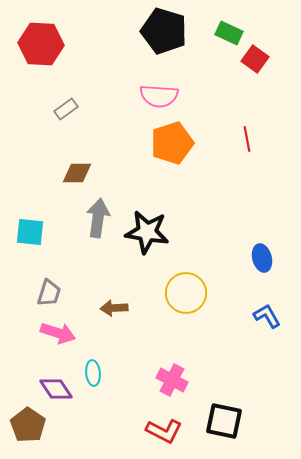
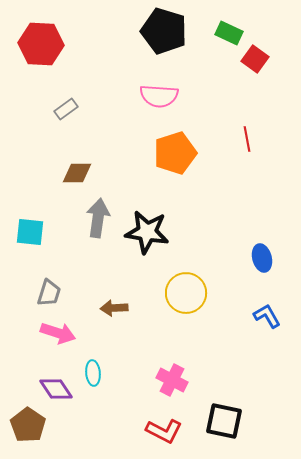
orange pentagon: moved 3 px right, 10 px down
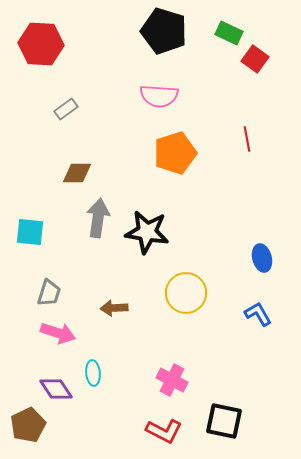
blue L-shape: moved 9 px left, 2 px up
brown pentagon: rotated 12 degrees clockwise
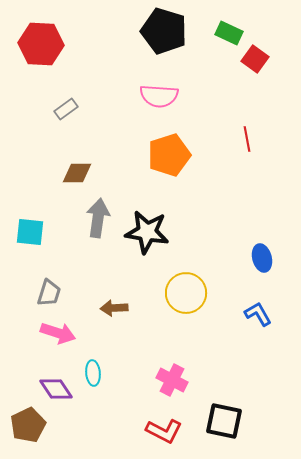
orange pentagon: moved 6 px left, 2 px down
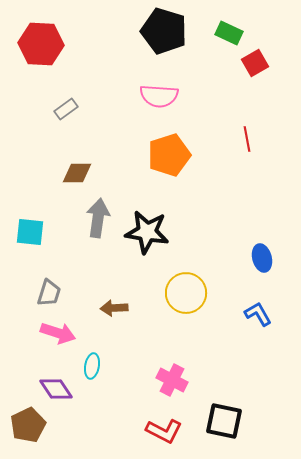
red square: moved 4 px down; rotated 24 degrees clockwise
cyan ellipse: moved 1 px left, 7 px up; rotated 15 degrees clockwise
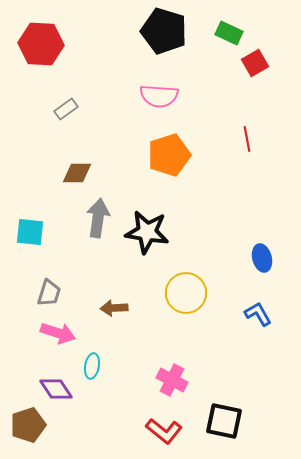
brown pentagon: rotated 8 degrees clockwise
red L-shape: rotated 12 degrees clockwise
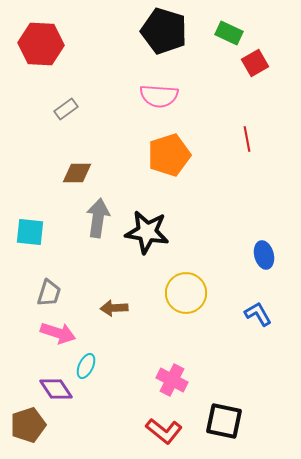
blue ellipse: moved 2 px right, 3 px up
cyan ellipse: moved 6 px left; rotated 15 degrees clockwise
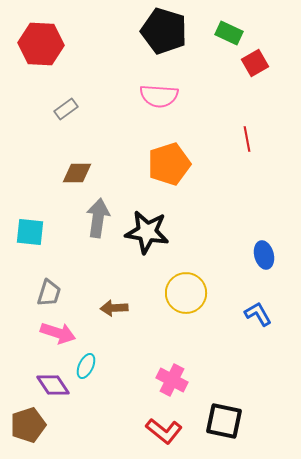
orange pentagon: moved 9 px down
purple diamond: moved 3 px left, 4 px up
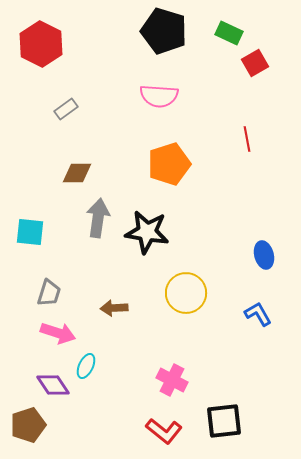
red hexagon: rotated 24 degrees clockwise
black square: rotated 18 degrees counterclockwise
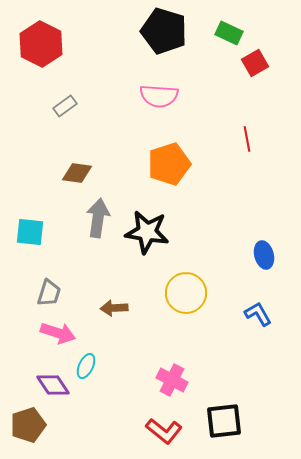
gray rectangle: moved 1 px left, 3 px up
brown diamond: rotated 8 degrees clockwise
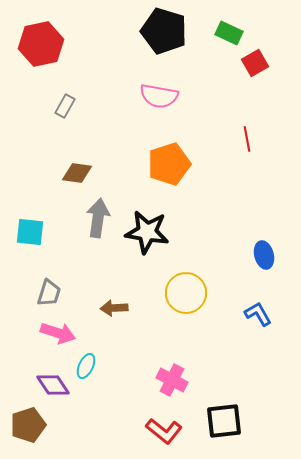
red hexagon: rotated 21 degrees clockwise
pink semicircle: rotated 6 degrees clockwise
gray rectangle: rotated 25 degrees counterclockwise
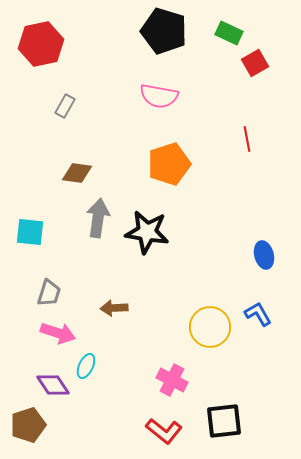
yellow circle: moved 24 px right, 34 px down
